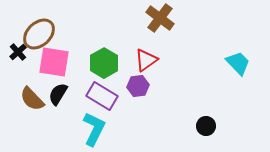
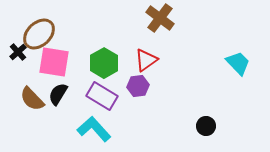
cyan L-shape: rotated 68 degrees counterclockwise
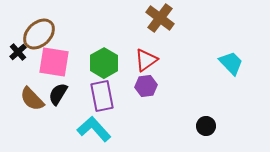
cyan trapezoid: moved 7 px left
purple hexagon: moved 8 px right
purple rectangle: rotated 48 degrees clockwise
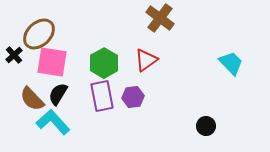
black cross: moved 4 px left, 3 px down
pink square: moved 2 px left
purple hexagon: moved 13 px left, 11 px down
cyan L-shape: moved 41 px left, 7 px up
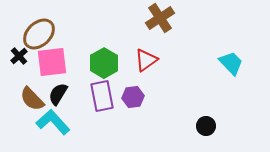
brown cross: rotated 20 degrees clockwise
black cross: moved 5 px right, 1 px down
pink square: rotated 16 degrees counterclockwise
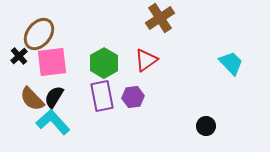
brown ellipse: rotated 8 degrees counterclockwise
black semicircle: moved 4 px left, 3 px down
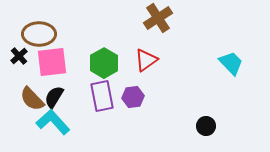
brown cross: moved 2 px left
brown ellipse: rotated 52 degrees clockwise
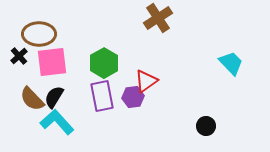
red triangle: moved 21 px down
cyan L-shape: moved 4 px right
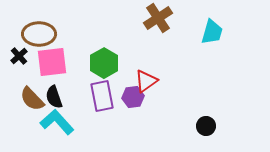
cyan trapezoid: moved 19 px left, 31 px up; rotated 60 degrees clockwise
black semicircle: rotated 50 degrees counterclockwise
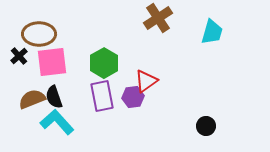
brown semicircle: rotated 112 degrees clockwise
